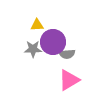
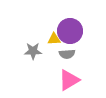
yellow triangle: moved 17 px right, 14 px down
purple circle: moved 17 px right, 11 px up
gray star: moved 2 px down
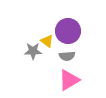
purple circle: moved 2 px left
yellow triangle: moved 7 px left, 2 px down; rotated 40 degrees clockwise
gray semicircle: moved 2 px down
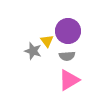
yellow triangle: rotated 16 degrees clockwise
gray star: rotated 18 degrees clockwise
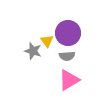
purple circle: moved 2 px down
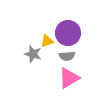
yellow triangle: rotated 48 degrees clockwise
gray star: moved 3 px down
pink triangle: moved 2 px up
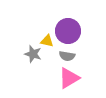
purple circle: moved 2 px up
yellow triangle: rotated 32 degrees clockwise
gray semicircle: rotated 14 degrees clockwise
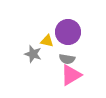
purple circle: moved 1 px down
gray semicircle: moved 3 px down
pink triangle: moved 2 px right, 3 px up
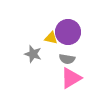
yellow triangle: moved 4 px right, 3 px up
pink triangle: moved 3 px down
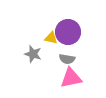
pink triangle: rotated 20 degrees clockwise
